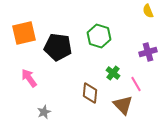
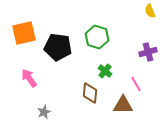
yellow semicircle: moved 2 px right
green hexagon: moved 2 px left, 1 px down
green cross: moved 8 px left, 2 px up
brown triangle: rotated 45 degrees counterclockwise
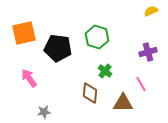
yellow semicircle: moved 1 px right; rotated 88 degrees clockwise
black pentagon: moved 1 px down
pink line: moved 5 px right
brown triangle: moved 2 px up
gray star: rotated 16 degrees clockwise
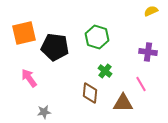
black pentagon: moved 3 px left, 1 px up
purple cross: rotated 24 degrees clockwise
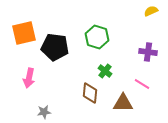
pink arrow: rotated 132 degrees counterclockwise
pink line: moved 1 px right; rotated 28 degrees counterclockwise
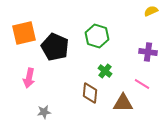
green hexagon: moved 1 px up
black pentagon: rotated 16 degrees clockwise
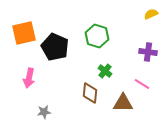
yellow semicircle: moved 3 px down
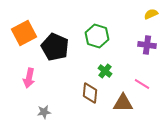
orange square: rotated 15 degrees counterclockwise
purple cross: moved 1 px left, 7 px up
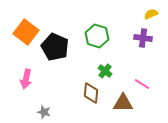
orange square: moved 2 px right, 1 px up; rotated 25 degrees counterclockwise
purple cross: moved 4 px left, 7 px up
pink arrow: moved 3 px left, 1 px down
brown diamond: moved 1 px right
gray star: rotated 24 degrees clockwise
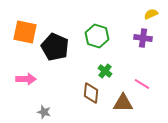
orange square: moved 1 px left; rotated 25 degrees counterclockwise
pink arrow: rotated 102 degrees counterclockwise
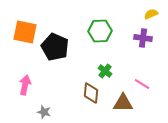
green hexagon: moved 3 px right, 5 px up; rotated 20 degrees counterclockwise
pink arrow: moved 1 px left, 6 px down; rotated 78 degrees counterclockwise
